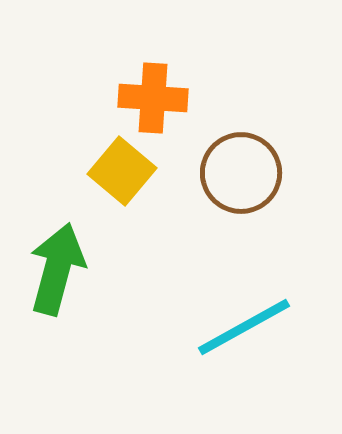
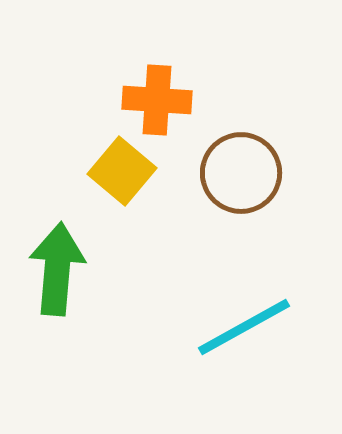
orange cross: moved 4 px right, 2 px down
green arrow: rotated 10 degrees counterclockwise
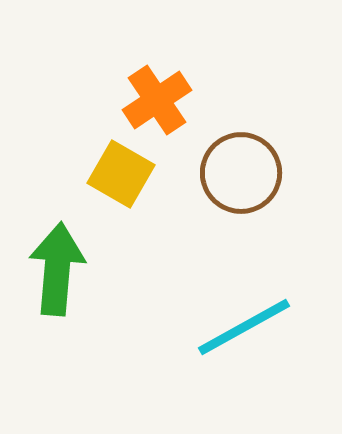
orange cross: rotated 38 degrees counterclockwise
yellow square: moved 1 px left, 3 px down; rotated 10 degrees counterclockwise
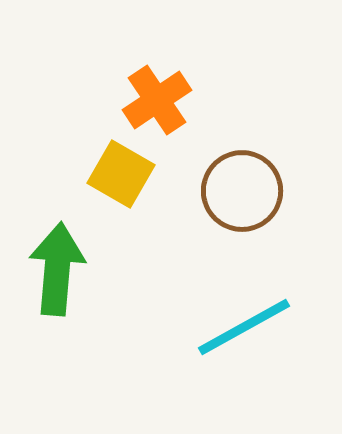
brown circle: moved 1 px right, 18 px down
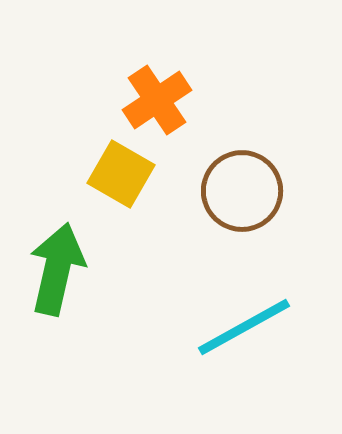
green arrow: rotated 8 degrees clockwise
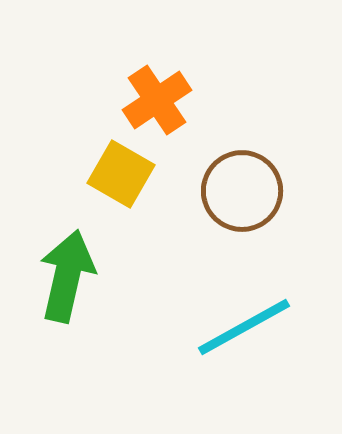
green arrow: moved 10 px right, 7 px down
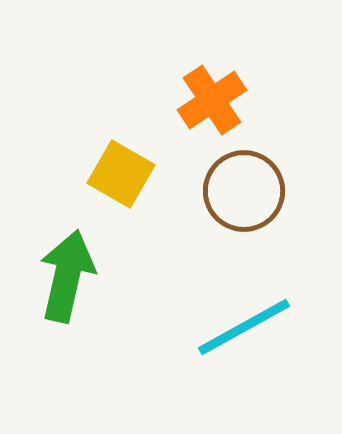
orange cross: moved 55 px right
brown circle: moved 2 px right
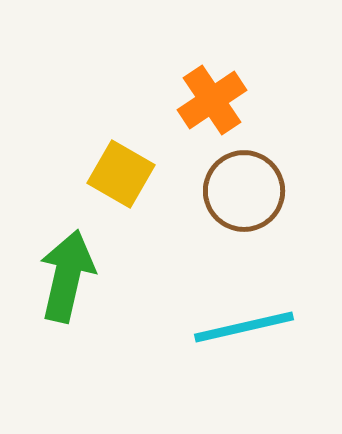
cyan line: rotated 16 degrees clockwise
